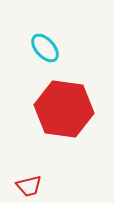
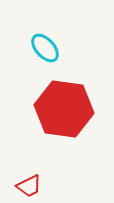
red trapezoid: rotated 12 degrees counterclockwise
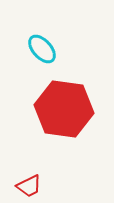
cyan ellipse: moved 3 px left, 1 px down
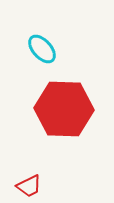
red hexagon: rotated 6 degrees counterclockwise
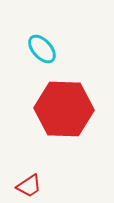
red trapezoid: rotated 8 degrees counterclockwise
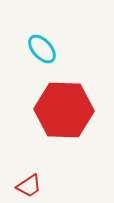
red hexagon: moved 1 px down
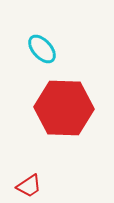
red hexagon: moved 2 px up
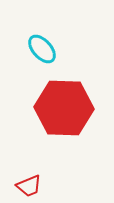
red trapezoid: rotated 12 degrees clockwise
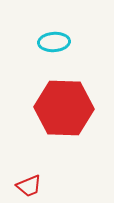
cyan ellipse: moved 12 px right, 7 px up; rotated 52 degrees counterclockwise
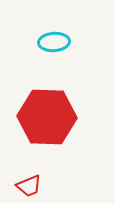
red hexagon: moved 17 px left, 9 px down
